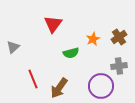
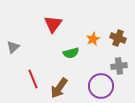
brown cross: moved 1 px left, 1 px down; rotated 35 degrees counterclockwise
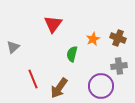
green semicircle: moved 1 px right, 1 px down; rotated 119 degrees clockwise
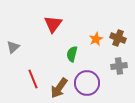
orange star: moved 3 px right
purple circle: moved 14 px left, 3 px up
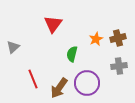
brown cross: rotated 35 degrees counterclockwise
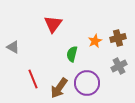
orange star: moved 1 px left, 2 px down
gray triangle: rotated 48 degrees counterclockwise
gray cross: rotated 21 degrees counterclockwise
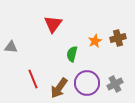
gray triangle: moved 2 px left; rotated 24 degrees counterclockwise
gray cross: moved 4 px left, 18 px down
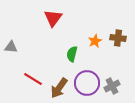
red triangle: moved 6 px up
brown cross: rotated 21 degrees clockwise
red line: rotated 36 degrees counterclockwise
gray cross: moved 3 px left, 2 px down
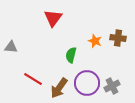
orange star: rotated 24 degrees counterclockwise
green semicircle: moved 1 px left, 1 px down
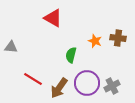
red triangle: rotated 36 degrees counterclockwise
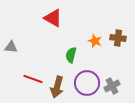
red line: rotated 12 degrees counterclockwise
brown arrow: moved 2 px left, 1 px up; rotated 20 degrees counterclockwise
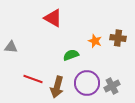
green semicircle: rotated 56 degrees clockwise
